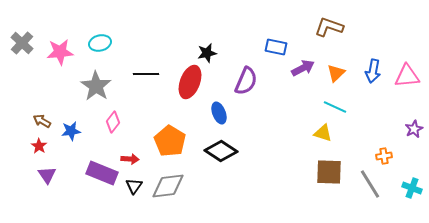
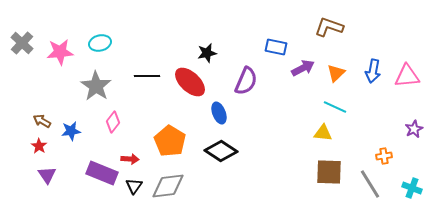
black line: moved 1 px right, 2 px down
red ellipse: rotated 68 degrees counterclockwise
yellow triangle: rotated 12 degrees counterclockwise
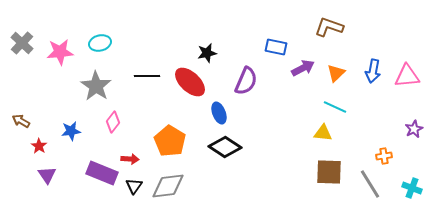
brown arrow: moved 21 px left
black diamond: moved 4 px right, 4 px up
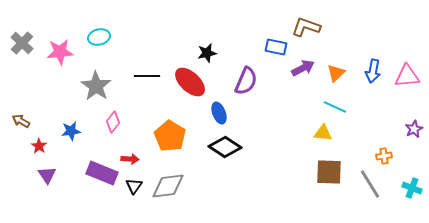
brown L-shape: moved 23 px left
cyan ellipse: moved 1 px left, 6 px up
orange pentagon: moved 5 px up
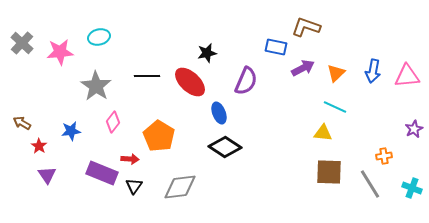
brown arrow: moved 1 px right, 2 px down
orange pentagon: moved 11 px left
gray diamond: moved 12 px right, 1 px down
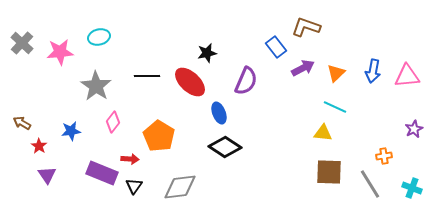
blue rectangle: rotated 40 degrees clockwise
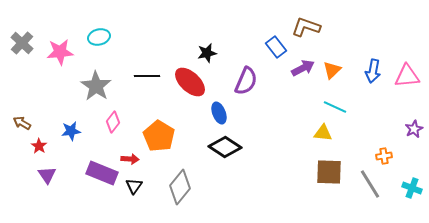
orange triangle: moved 4 px left, 3 px up
gray diamond: rotated 44 degrees counterclockwise
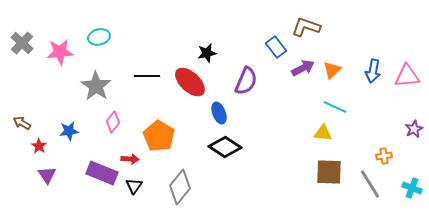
blue star: moved 2 px left
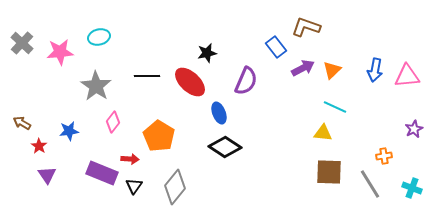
blue arrow: moved 2 px right, 1 px up
gray diamond: moved 5 px left
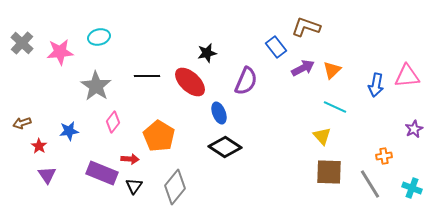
blue arrow: moved 1 px right, 15 px down
brown arrow: rotated 48 degrees counterclockwise
yellow triangle: moved 1 px left, 3 px down; rotated 42 degrees clockwise
